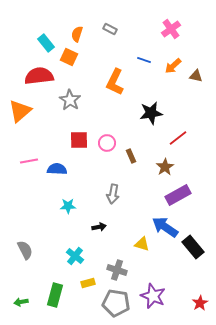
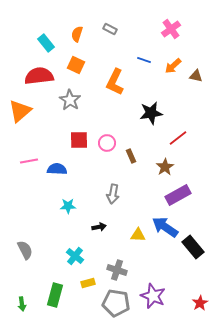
orange square: moved 7 px right, 8 px down
yellow triangle: moved 4 px left, 9 px up; rotated 14 degrees counterclockwise
green arrow: moved 1 px right, 2 px down; rotated 88 degrees counterclockwise
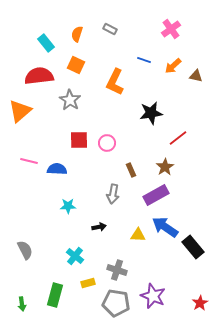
brown rectangle: moved 14 px down
pink line: rotated 24 degrees clockwise
purple rectangle: moved 22 px left
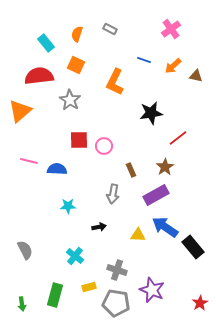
pink circle: moved 3 px left, 3 px down
yellow rectangle: moved 1 px right, 4 px down
purple star: moved 1 px left, 6 px up
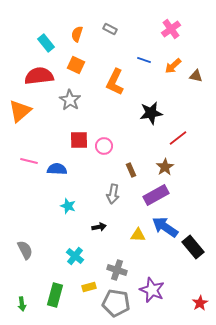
cyan star: rotated 21 degrees clockwise
